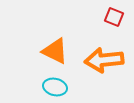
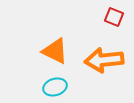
cyan ellipse: rotated 30 degrees counterclockwise
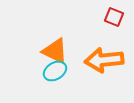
cyan ellipse: moved 16 px up; rotated 15 degrees counterclockwise
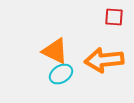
red square: rotated 18 degrees counterclockwise
cyan ellipse: moved 6 px right, 3 px down
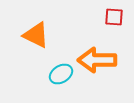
orange triangle: moved 19 px left, 16 px up
orange arrow: moved 7 px left; rotated 6 degrees clockwise
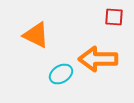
orange arrow: moved 1 px right, 1 px up
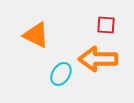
red square: moved 8 px left, 8 px down
cyan ellipse: rotated 25 degrees counterclockwise
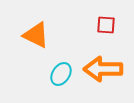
orange arrow: moved 5 px right, 10 px down
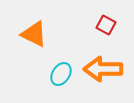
red square: rotated 24 degrees clockwise
orange triangle: moved 2 px left, 1 px up
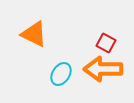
red square: moved 18 px down
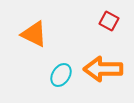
red square: moved 3 px right, 22 px up
cyan ellipse: moved 1 px down
